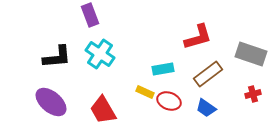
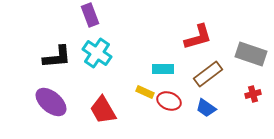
cyan cross: moved 3 px left, 1 px up
cyan rectangle: rotated 10 degrees clockwise
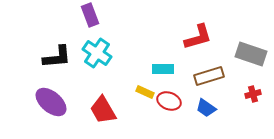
brown rectangle: moved 1 px right, 2 px down; rotated 20 degrees clockwise
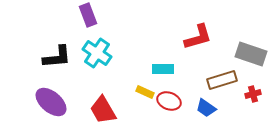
purple rectangle: moved 2 px left
brown rectangle: moved 13 px right, 4 px down
